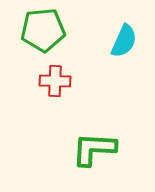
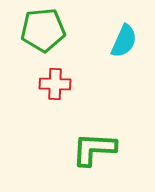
red cross: moved 3 px down
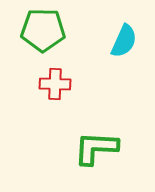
green pentagon: rotated 6 degrees clockwise
green L-shape: moved 2 px right, 1 px up
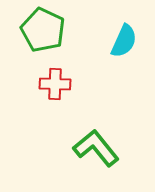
green pentagon: rotated 24 degrees clockwise
green L-shape: rotated 48 degrees clockwise
